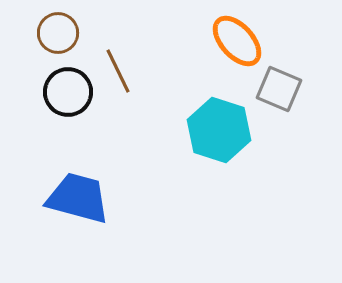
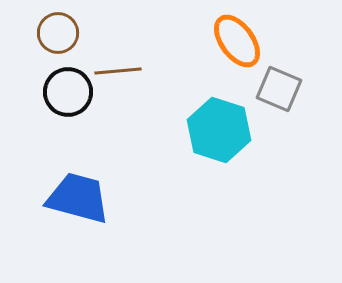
orange ellipse: rotated 6 degrees clockwise
brown line: rotated 69 degrees counterclockwise
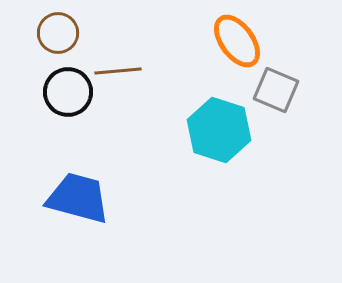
gray square: moved 3 px left, 1 px down
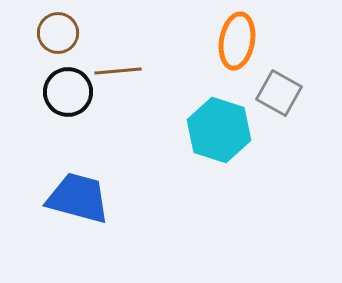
orange ellipse: rotated 46 degrees clockwise
gray square: moved 3 px right, 3 px down; rotated 6 degrees clockwise
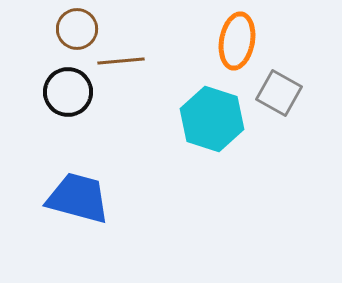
brown circle: moved 19 px right, 4 px up
brown line: moved 3 px right, 10 px up
cyan hexagon: moved 7 px left, 11 px up
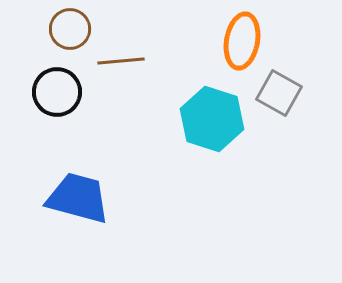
brown circle: moved 7 px left
orange ellipse: moved 5 px right
black circle: moved 11 px left
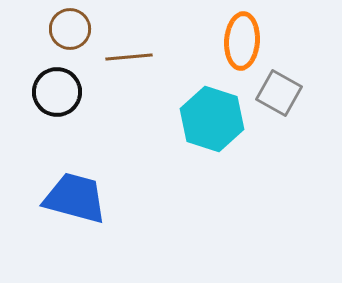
orange ellipse: rotated 6 degrees counterclockwise
brown line: moved 8 px right, 4 px up
blue trapezoid: moved 3 px left
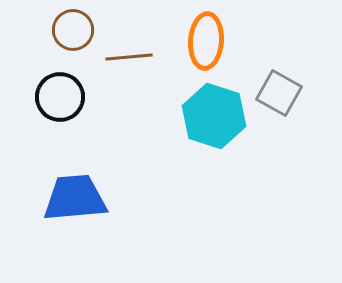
brown circle: moved 3 px right, 1 px down
orange ellipse: moved 36 px left
black circle: moved 3 px right, 5 px down
cyan hexagon: moved 2 px right, 3 px up
blue trapezoid: rotated 20 degrees counterclockwise
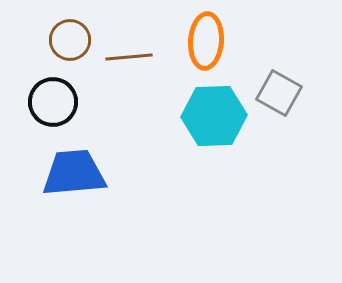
brown circle: moved 3 px left, 10 px down
black circle: moved 7 px left, 5 px down
cyan hexagon: rotated 20 degrees counterclockwise
blue trapezoid: moved 1 px left, 25 px up
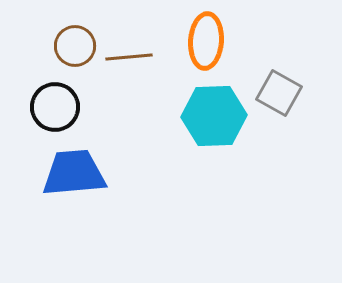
brown circle: moved 5 px right, 6 px down
black circle: moved 2 px right, 5 px down
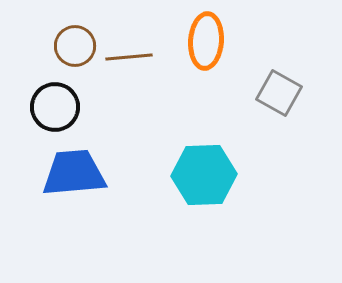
cyan hexagon: moved 10 px left, 59 px down
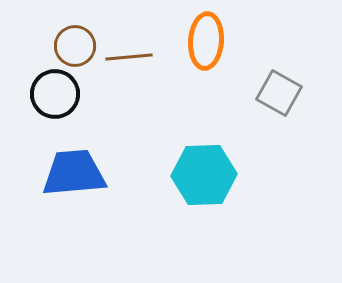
black circle: moved 13 px up
